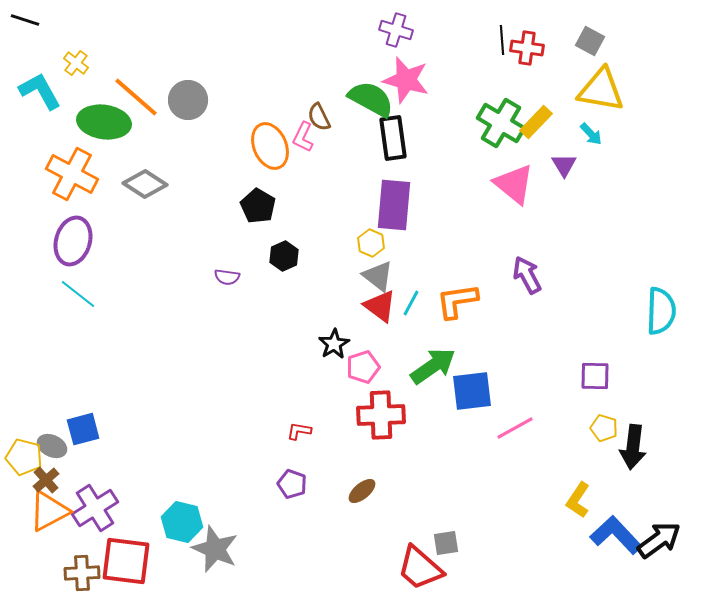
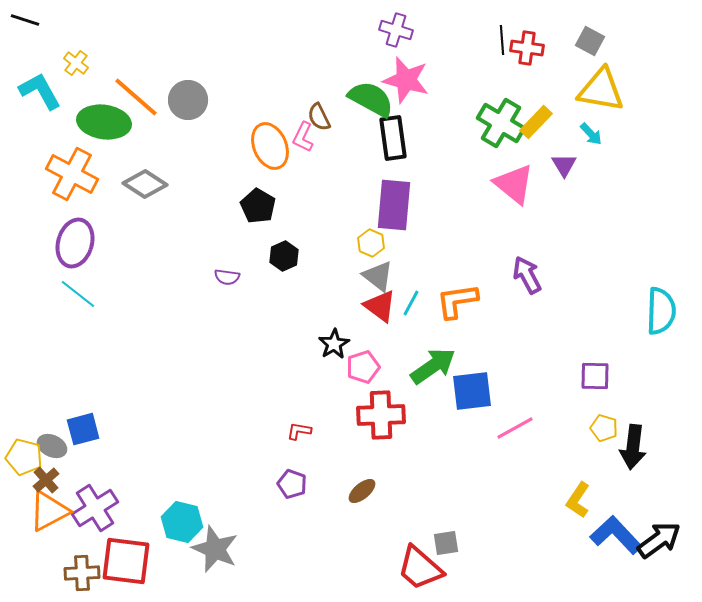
purple ellipse at (73, 241): moved 2 px right, 2 px down
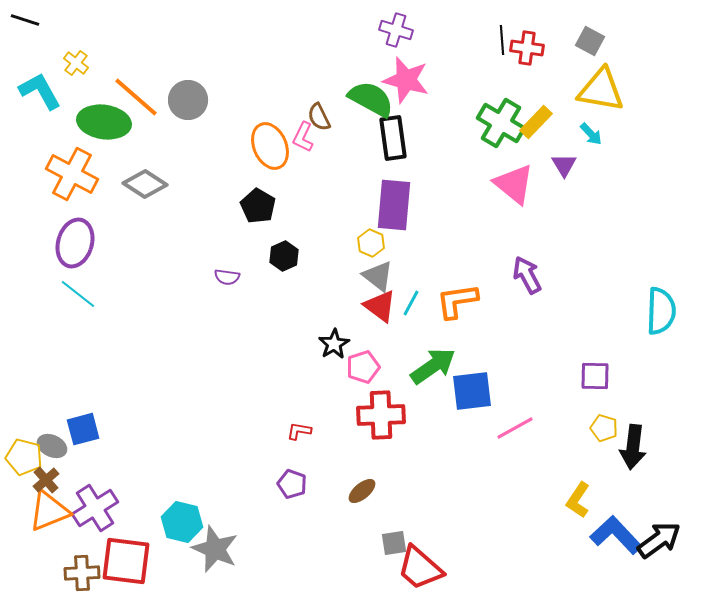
orange triangle at (49, 511): rotated 6 degrees clockwise
gray square at (446, 543): moved 52 px left
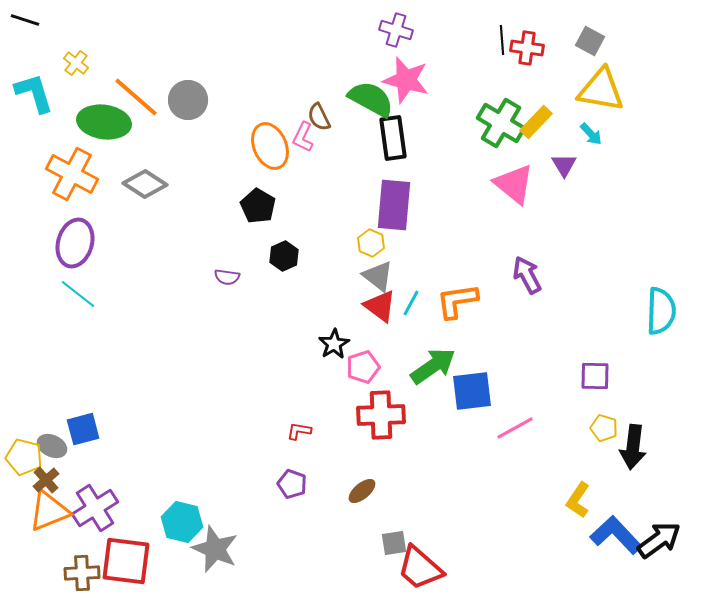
cyan L-shape at (40, 91): moved 6 px left, 2 px down; rotated 12 degrees clockwise
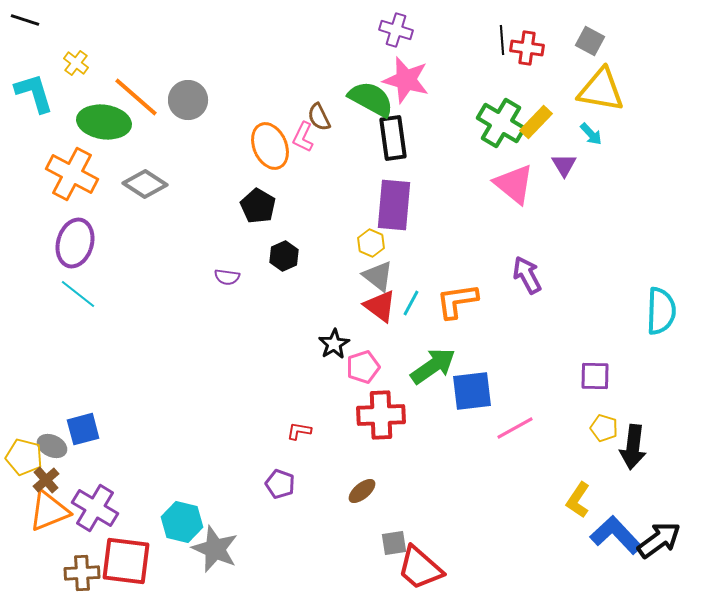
purple pentagon at (292, 484): moved 12 px left
purple cross at (95, 508): rotated 27 degrees counterclockwise
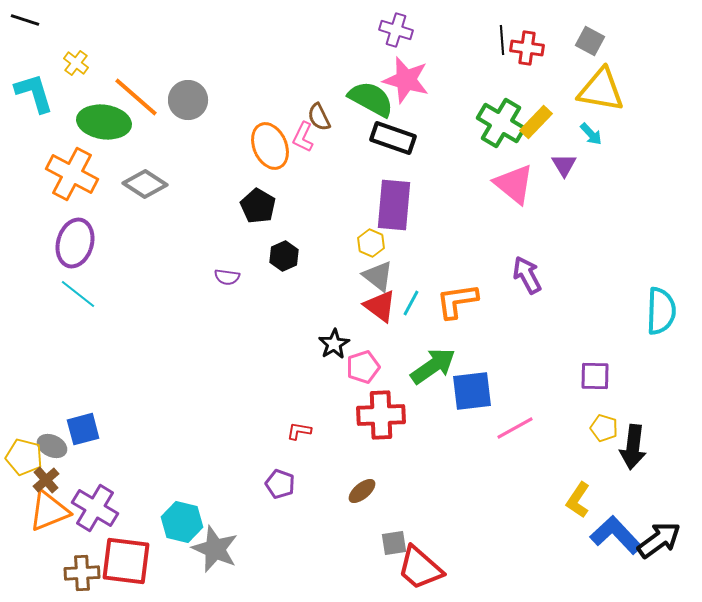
black rectangle at (393, 138): rotated 63 degrees counterclockwise
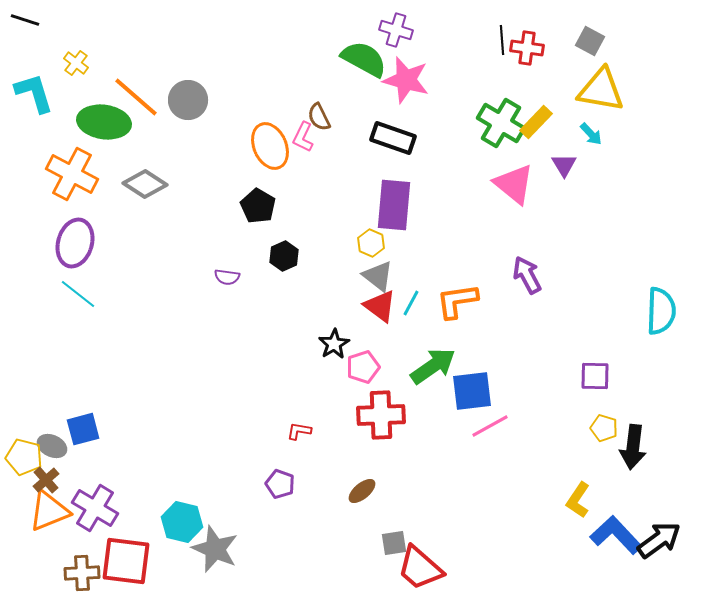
green semicircle at (371, 99): moved 7 px left, 40 px up
pink line at (515, 428): moved 25 px left, 2 px up
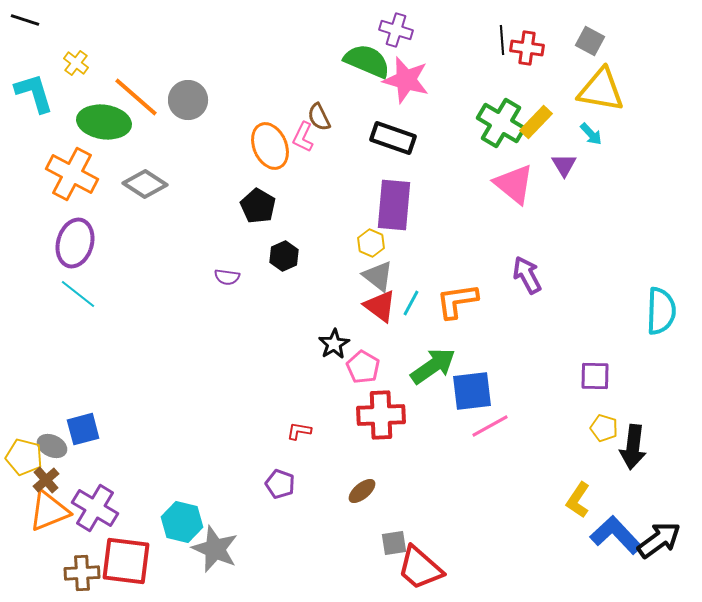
green semicircle at (364, 59): moved 3 px right, 2 px down; rotated 6 degrees counterclockwise
pink pentagon at (363, 367): rotated 24 degrees counterclockwise
